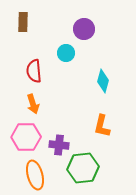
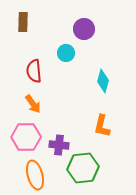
orange arrow: rotated 18 degrees counterclockwise
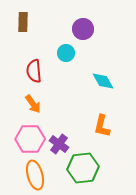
purple circle: moved 1 px left
cyan diamond: rotated 45 degrees counterclockwise
pink hexagon: moved 4 px right, 2 px down
purple cross: moved 1 px up; rotated 30 degrees clockwise
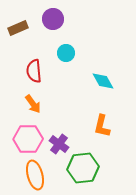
brown rectangle: moved 5 px left, 6 px down; rotated 66 degrees clockwise
purple circle: moved 30 px left, 10 px up
pink hexagon: moved 2 px left
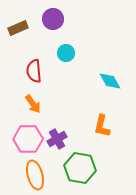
cyan diamond: moved 7 px right
purple cross: moved 2 px left, 5 px up; rotated 24 degrees clockwise
green hexagon: moved 3 px left; rotated 16 degrees clockwise
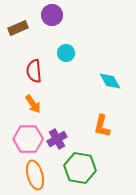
purple circle: moved 1 px left, 4 px up
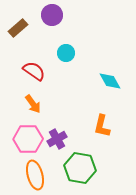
brown rectangle: rotated 18 degrees counterclockwise
red semicircle: rotated 130 degrees clockwise
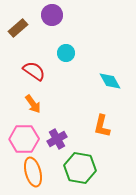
pink hexagon: moved 4 px left
orange ellipse: moved 2 px left, 3 px up
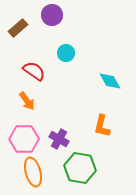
orange arrow: moved 6 px left, 3 px up
purple cross: moved 2 px right; rotated 30 degrees counterclockwise
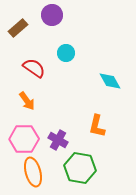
red semicircle: moved 3 px up
orange L-shape: moved 5 px left
purple cross: moved 1 px left, 1 px down
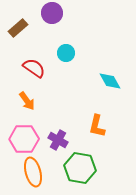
purple circle: moved 2 px up
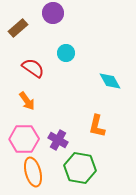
purple circle: moved 1 px right
red semicircle: moved 1 px left
